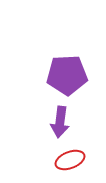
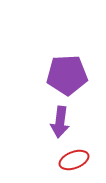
red ellipse: moved 4 px right
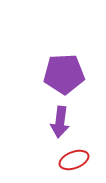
purple pentagon: moved 3 px left, 1 px up
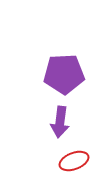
red ellipse: moved 1 px down
